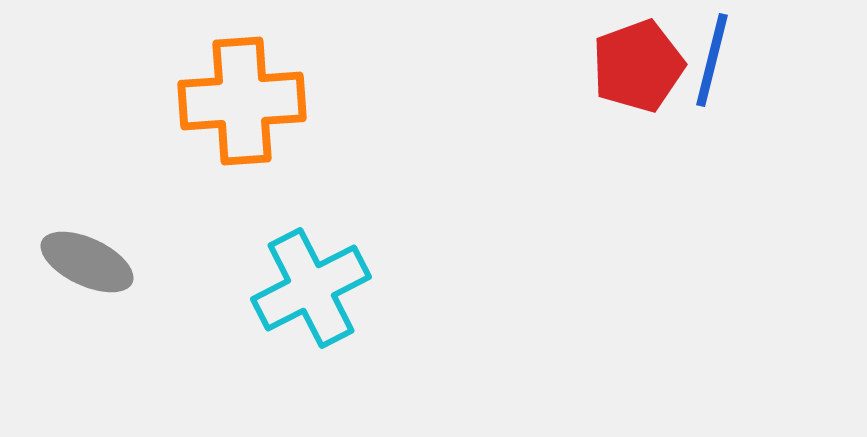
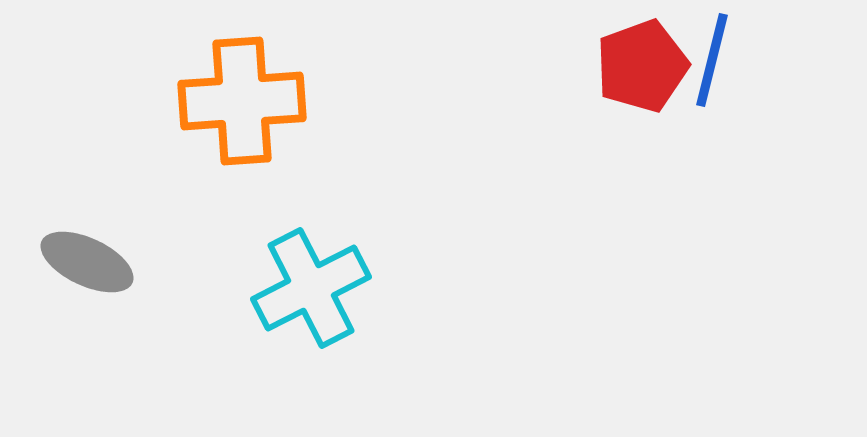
red pentagon: moved 4 px right
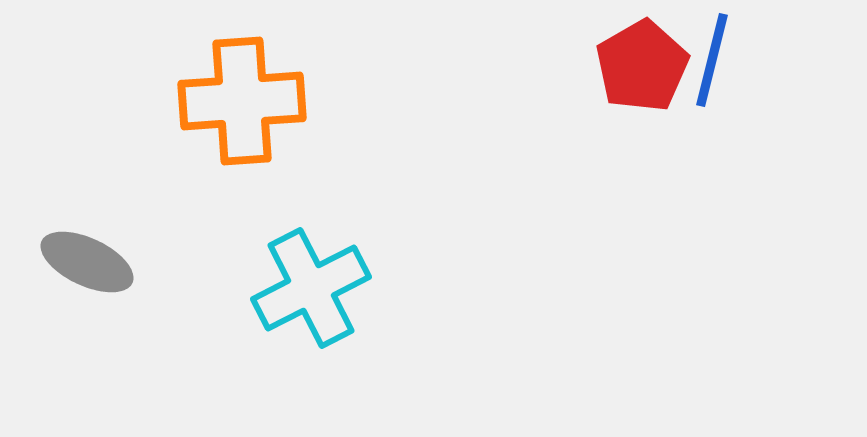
red pentagon: rotated 10 degrees counterclockwise
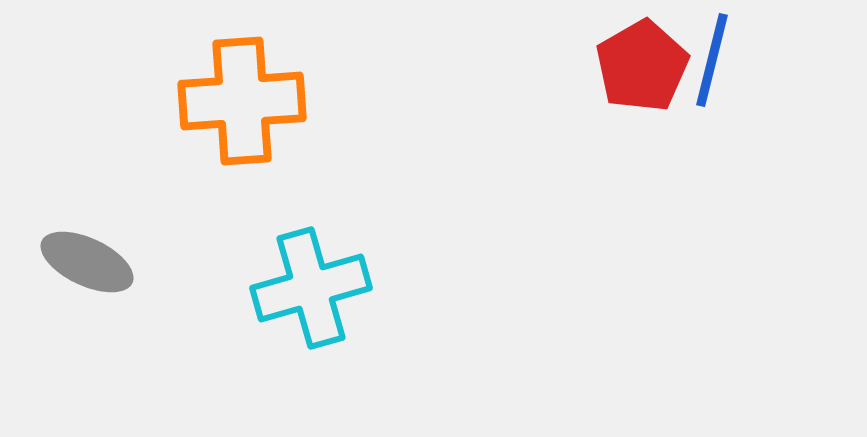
cyan cross: rotated 11 degrees clockwise
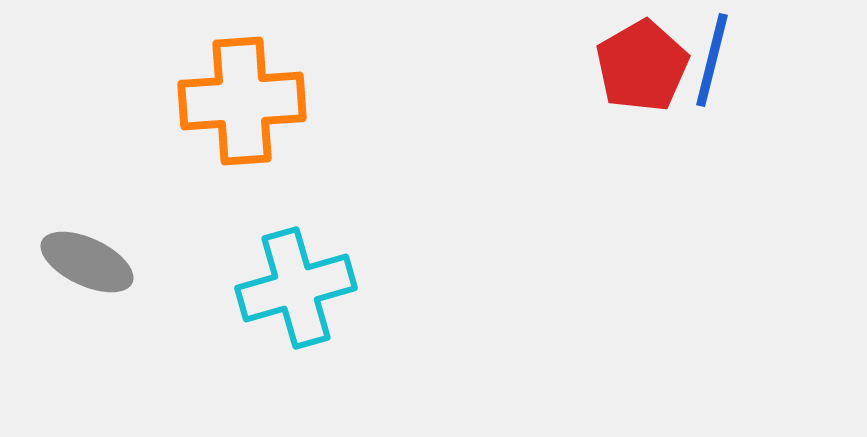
cyan cross: moved 15 px left
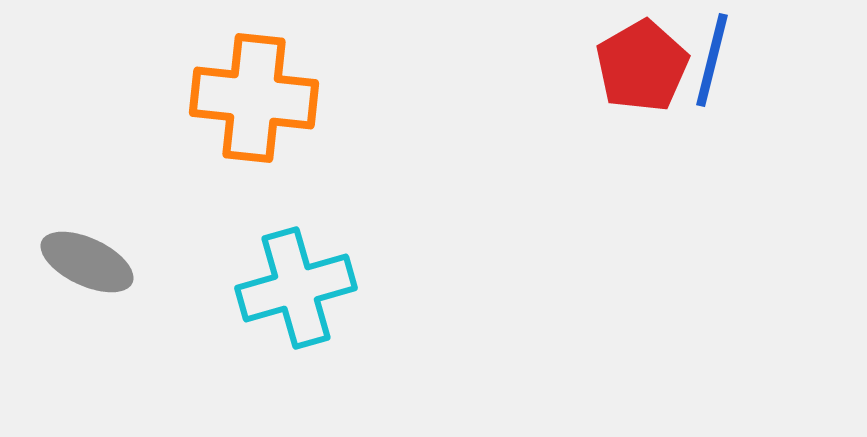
orange cross: moved 12 px right, 3 px up; rotated 10 degrees clockwise
